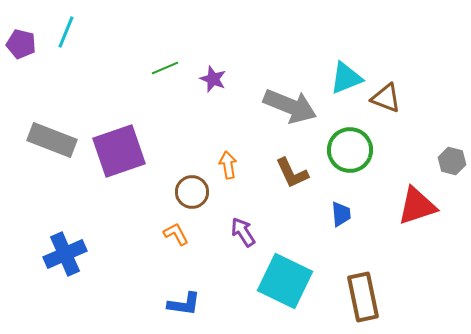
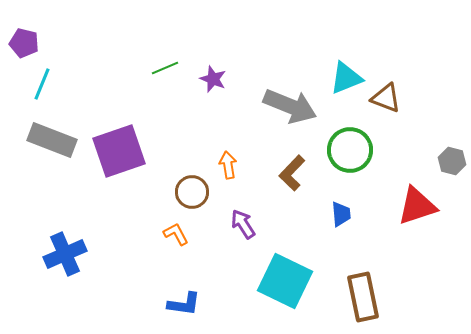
cyan line: moved 24 px left, 52 px down
purple pentagon: moved 3 px right, 1 px up
brown L-shape: rotated 69 degrees clockwise
purple arrow: moved 8 px up
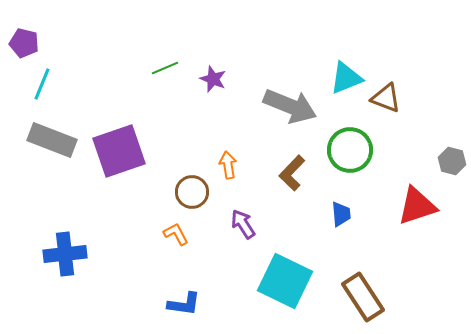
blue cross: rotated 18 degrees clockwise
brown rectangle: rotated 21 degrees counterclockwise
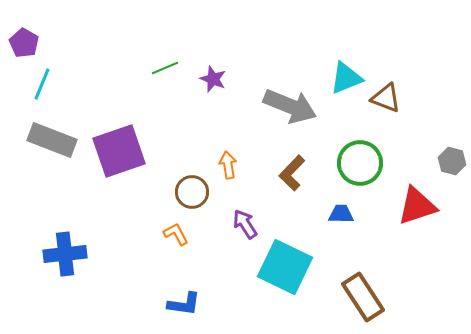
purple pentagon: rotated 16 degrees clockwise
green circle: moved 10 px right, 13 px down
blue trapezoid: rotated 84 degrees counterclockwise
purple arrow: moved 2 px right
cyan square: moved 14 px up
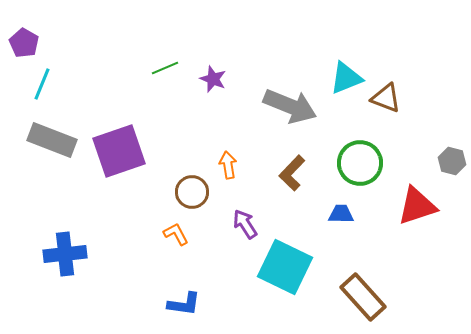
brown rectangle: rotated 9 degrees counterclockwise
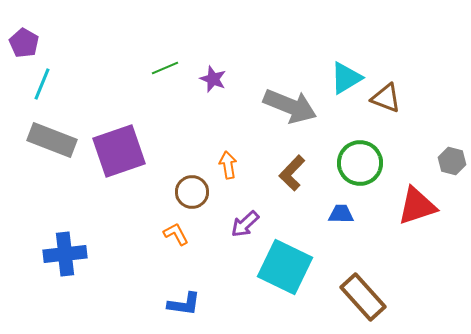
cyan triangle: rotated 9 degrees counterclockwise
purple arrow: rotated 100 degrees counterclockwise
